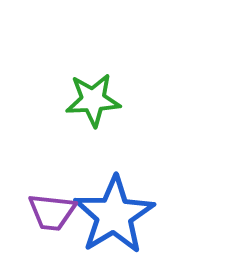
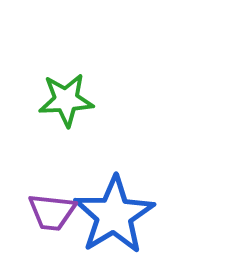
green star: moved 27 px left
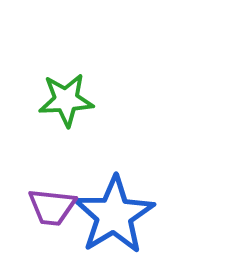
purple trapezoid: moved 5 px up
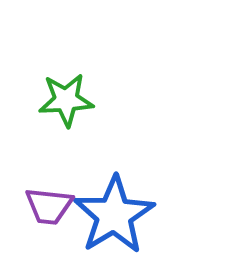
purple trapezoid: moved 3 px left, 1 px up
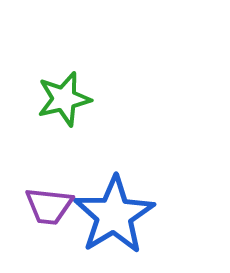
green star: moved 2 px left, 1 px up; rotated 10 degrees counterclockwise
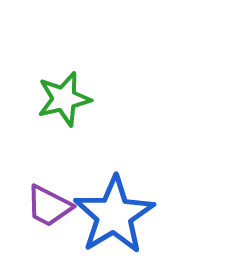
purple trapezoid: rotated 21 degrees clockwise
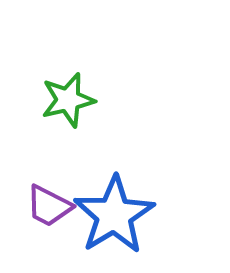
green star: moved 4 px right, 1 px down
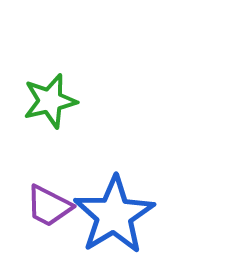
green star: moved 18 px left, 1 px down
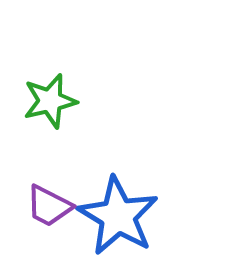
blue star: moved 4 px right, 1 px down; rotated 10 degrees counterclockwise
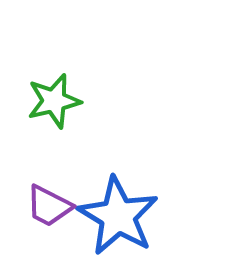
green star: moved 4 px right
